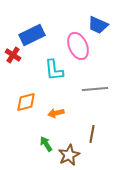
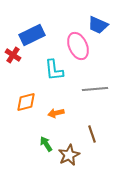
brown line: rotated 30 degrees counterclockwise
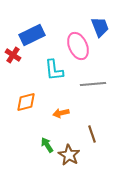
blue trapezoid: moved 2 px right, 2 px down; rotated 135 degrees counterclockwise
gray line: moved 2 px left, 5 px up
orange arrow: moved 5 px right
green arrow: moved 1 px right, 1 px down
brown star: rotated 15 degrees counterclockwise
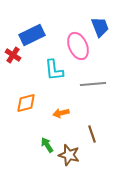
orange diamond: moved 1 px down
brown star: rotated 15 degrees counterclockwise
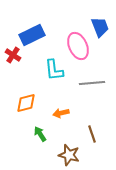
gray line: moved 1 px left, 1 px up
green arrow: moved 7 px left, 11 px up
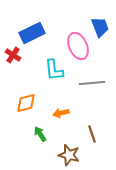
blue rectangle: moved 2 px up
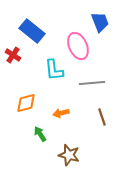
blue trapezoid: moved 5 px up
blue rectangle: moved 2 px up; rotated 65 degrees clockwise
brown line: moved 10 px right, 17 px up
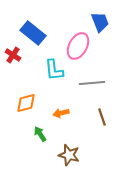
blue rectangle: moved 1 px right, 2 px down
pink ellipse: rotated 52 degrees clockwise
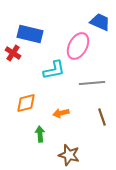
blue trapezoid: rotated 45 degrees counterclockwise
blue rectangle: moved 3 px left, 1 px down; rotated 25 degrees counterclockwise
red cross: moved 2 px up
cyan L-shape: rotated 95 degrees counterclockwise
green arrow: rotated 28 degrees clockwise
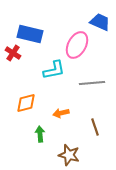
pink ellipse: moved 1 px left, 1 px up
brown line: moved 7 px left, 10 px down
